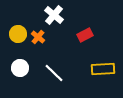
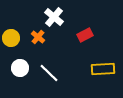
white cross: moved 2 px down
yellow circle: moved 7 px left, 4 px down
white line: moved 5 px left
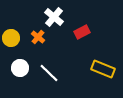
red rectangle: moved 3 px left, 3 px up
yellow rectangle: rotated 25 degrees clockwise
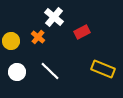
yellow circle: moved 3 px down
white circle: moved 3 px left, 4 px down
white line: moved 1 px right, 2 px up
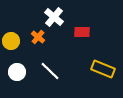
red rectangle: rotated 28 degrees clockwise
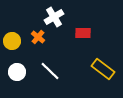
white cross: rotated 18 degrees clockwise
red rectangle: moved 1 px right, 1 px down
yellow circle: moved 1 px right
yellow rectangle: rotated 15 degrees clockwise
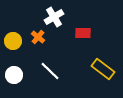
yellow circle: moved 1 px right
white circle: moved 3 px left, 3 px down
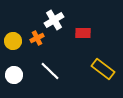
white cross: moved 3 px down
orange cross: moved 1 px left, 1 px down; rotated 24 degrees clockwise
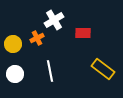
yellow circle: moved 3 px down
white line: rotated 35 degrees clockwise
white circle: moved 1 px right, 1 px up
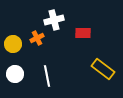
white cross: rotated 18 degrees clockwise
white line: moved 3 px left, 5 px down
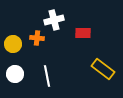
orange cross: rotated 32 degrees clockwise
